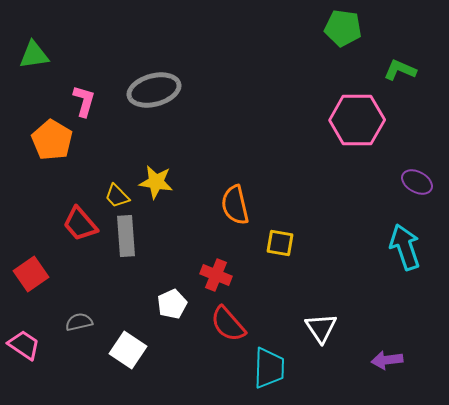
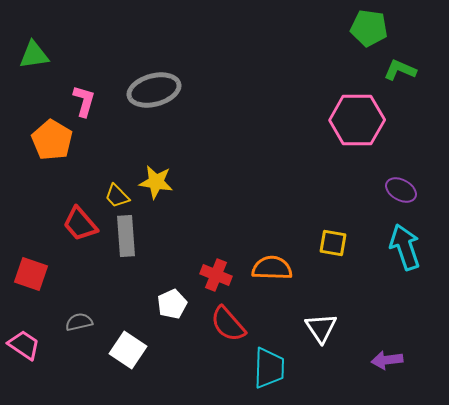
green pentagon: moved 26 px right
purple ellipse: moved 16 px left, 8 px down
orange semicircle: moved 37 px right, 63 px down; rotated 105 degrees clockwise
yellow square: moved 53 px right
red square: rotated 36 degrees counterclockwise
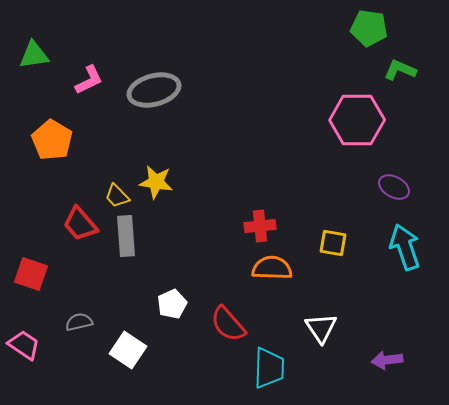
pink L-shape: moved 5 px right, 21 px up; rotated 48 degrees clockwise
purple ellipse: moved 7 px left, 3 px up
red cross: moved 44 px right, 49 px up; rotated 28 degrees counterclockwise
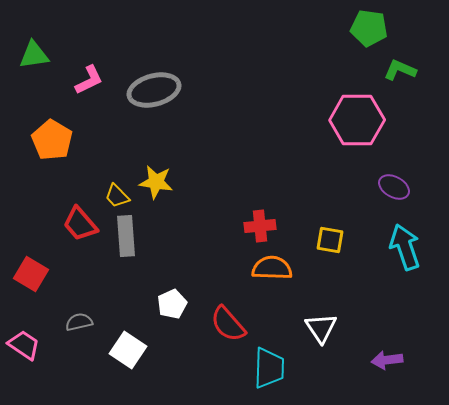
yellow square: moved 3 px left, 3 px up
red square: rotated 12 degrees clockwise
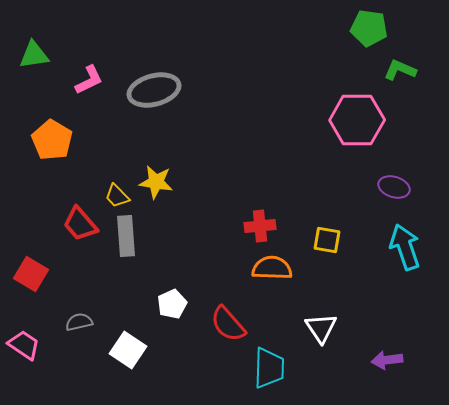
purple ellipse: rotated 12 degrees counterclockwise
yellow square: moved 3 px left
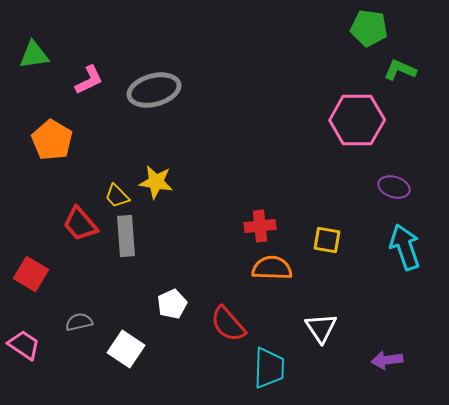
white square: moved 2 px left, 1 px up
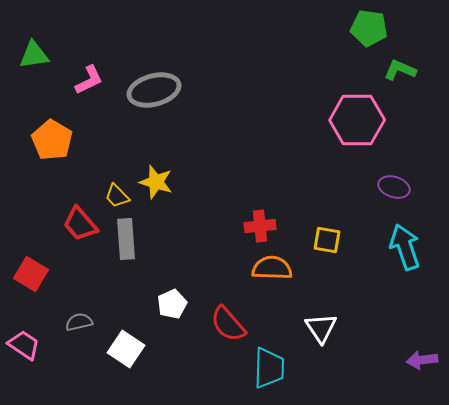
yellow star: rotated 8 degrees clockwise
gray rectangle: moved 3 px down
purple arrow: moved 35 px right
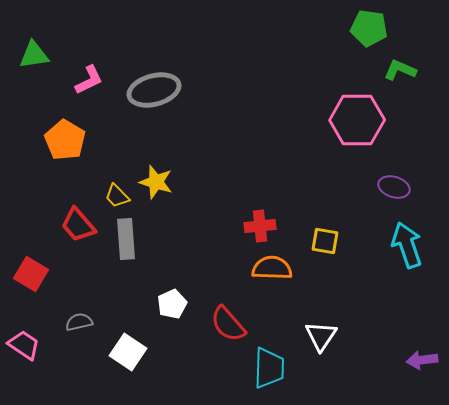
orange pentagon: moved 13 px right
red trapezoid: moved 2 px left, 1 px down
yellow square: moved 2 px left, 1 px down
cyan arrow: moved 2 px right, 2 px up
white triangle: moved 8 px down; rotated 8 degrees clockwise
white square: moved 2 px right, 3 px down
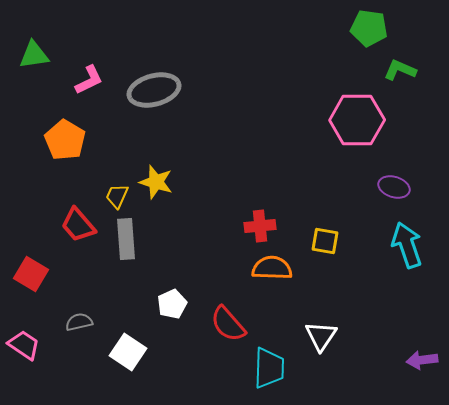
yellow trapezoid: rotated 68 degrees clockwise
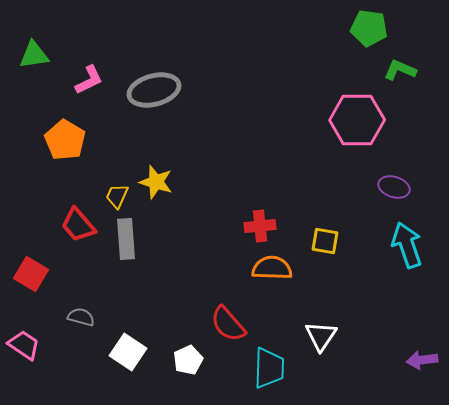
white pentagon: moved 16 px right, 56 px down
gray semicircle: moved 2 px right, 5 px up; rotated 28 degrees clockwise
